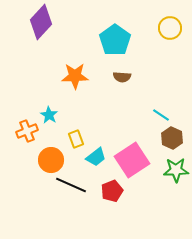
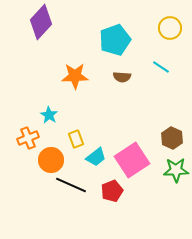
cyan pentagon: rotated 16 degrees clockwise
cyan line: moved 48 px up
orange cross: moved 1 px right, 7 px down
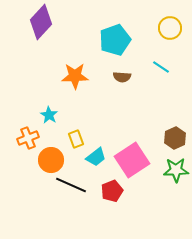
brown hexagon: moved 3 px right; rotated 10 degrees clockwise
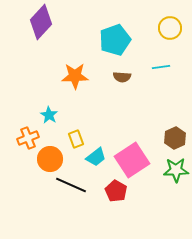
cyan line: rotated 42 degrees counterclockwise
orange circle: moved 1 px left, 1 px up
red pentagon: moved 4 px right; rotated 20 degrees counterclockwise
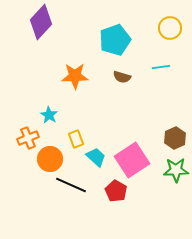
brown semicircle: rotated 12 degrees clockwise
cyan trapezoid: rotated 100 degrees counterclockwise
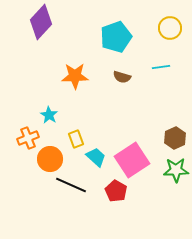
cyan pentagon: moved 1 px right, 3 px up
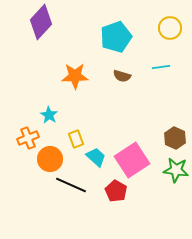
brown semicircle: moved 1 px up
brown hexagon: rotated 10 degrees counterclockwise
green star: rotated 10 degrees clockwise
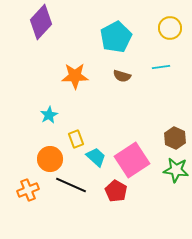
cyan pentagon: rotated 8 degrees counterclockwise
cyan star: rotated 12 degrees clockwise
orange cross: moved 52 px down
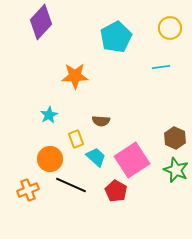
brown semicircle: moved 21 px left, 45 px down; rotated 12 degrees counterclockwise
green star: rotated 15 degrees clockwise
